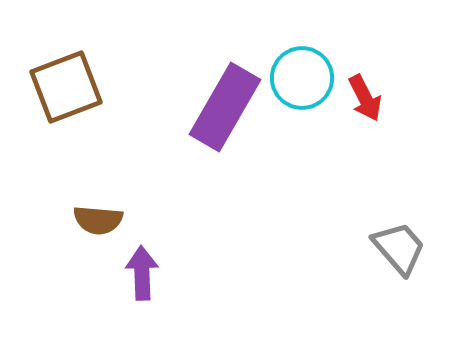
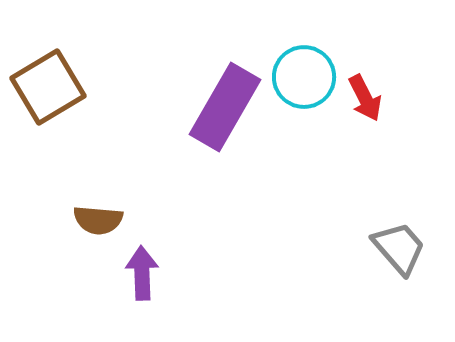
cyan circle: moved 2 px right, 1 px up
brown square: moved 18 px left; rotated 10 degrees counterclockwise
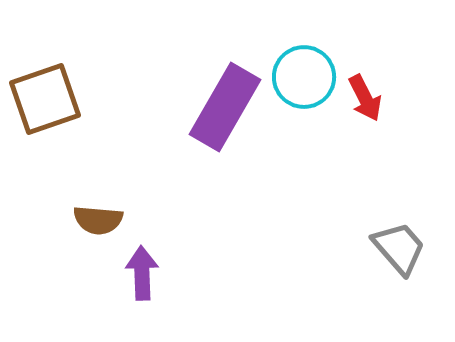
brown square: moved 3 px left, 12 px down; rotated 12 degrees clockwise
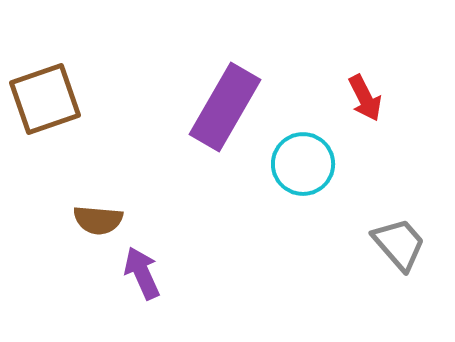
cyan circle: moved 1 px left, 87 px down
gray trapezoid: moved 4 px up
purple arrow: rotated 22 degrees counterclockwise
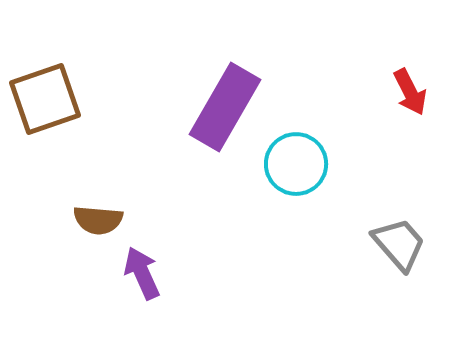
red arrow: moved 45 px right, 6 px up
cyan circle: moved 7 px left
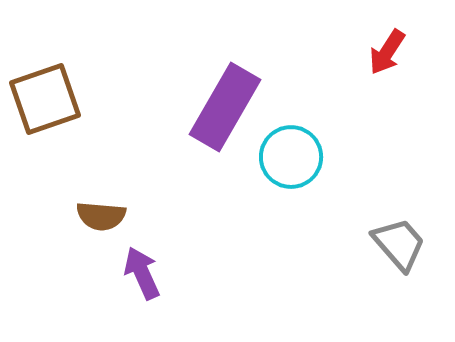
red arrow: moved 23 px left, 40 px up; rotated 60 degrees clockwise
cyan circle: moved 5 px left, 7 px up
brown semicircle: moved 3 px right, 4 px up
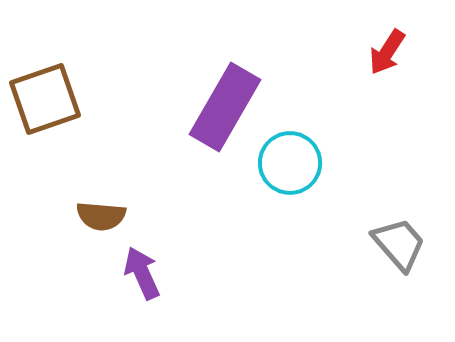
cyan circle: moved 1 px left, 6 px down
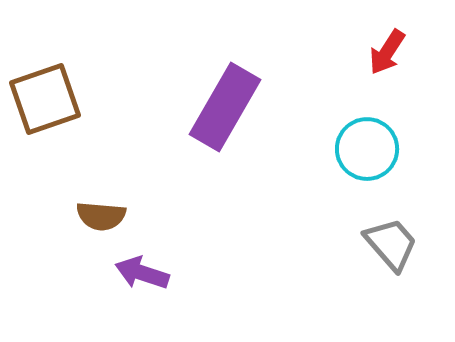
cyan circle: moved 77 px right, 14 px up
gray trapezoid: moved 8 px left
purple arrow: rotated 48 degrees counterclockwise
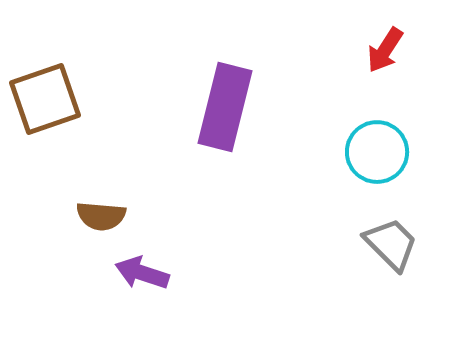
red arrow: moved 2 px left, 2 px up
purple rectangle: rotated 16 degrees counterclockwise
cyan circle: moved 10 px right, 3 px down
gray trapezoid: rotated 4 degrees counterclockwise
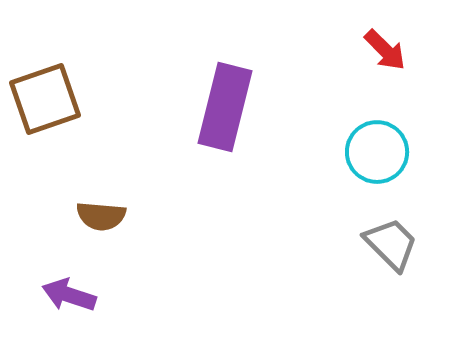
red arrow: rotated 78 degrees counterclockwise
purple arrow: moved 73 px left, 22 px down
